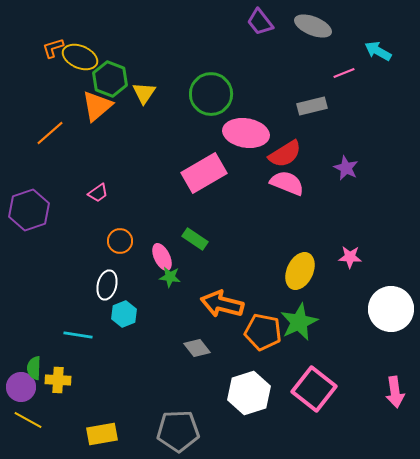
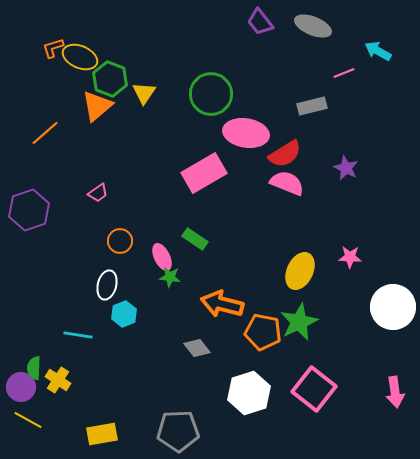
orange line at (50, 133): moved 5 px left
white circle at (391, 309): moved 2 px right, 2 px up
yellow cross at (58, 380): rotated 30 degrees clockwise
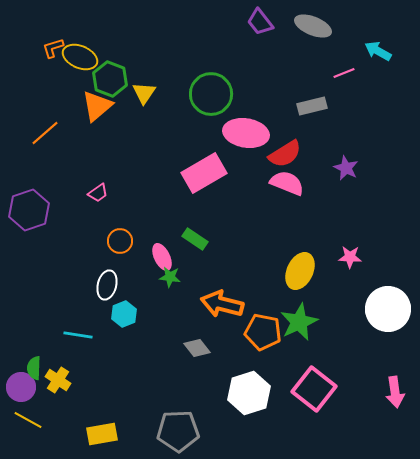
white circle at (393, 307): moved 5 px left, 2 px down
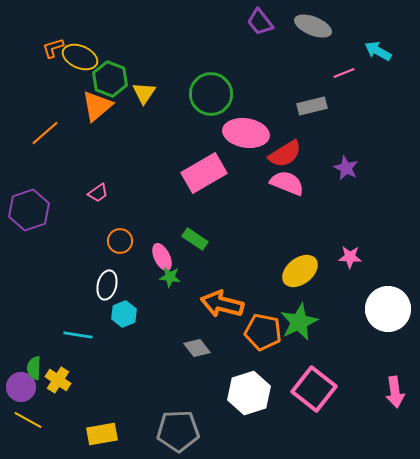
yellow ellipse at (300, 271): rotated 27 degrees clockwise
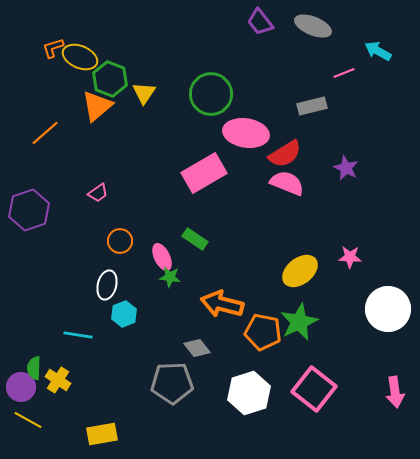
gray pentagon at (178, 431): moved 6 px left, 48 px up
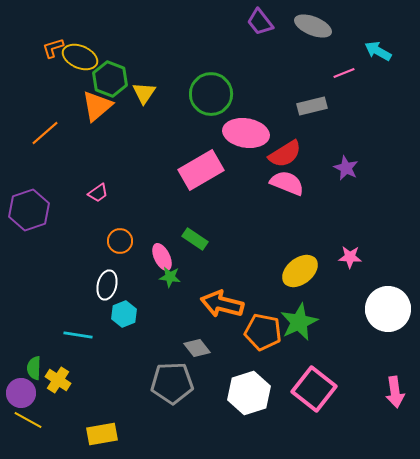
pink rectangle at (204, 173): moved 3 px left, 3 px up
purple circle at (21, 387): moved 6 px down
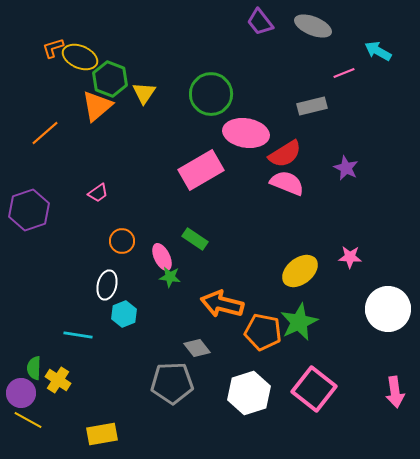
orange circle at (120, 241): moved 2 px right
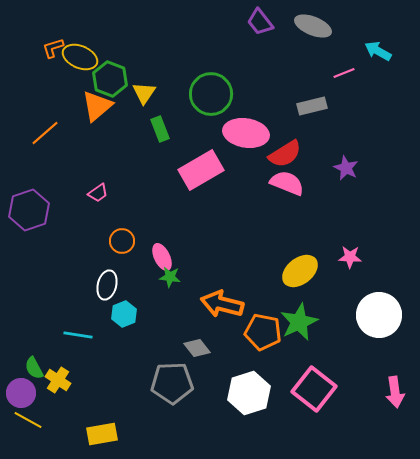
green rectangle at (195, 239): moved 35 px left, 110 px up; rotated 35 degrees clockwise
white circle at (388, 309): moved 9 px left, 6 px down
green semicircle at (34, 368): rotated 30 degrees counterclockwise
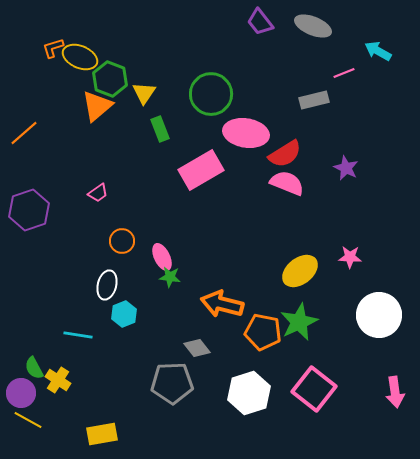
gray rectangle at (312, 106): moved 2 px right, 6 px up
orange line at (45, 133): moved 21 px left
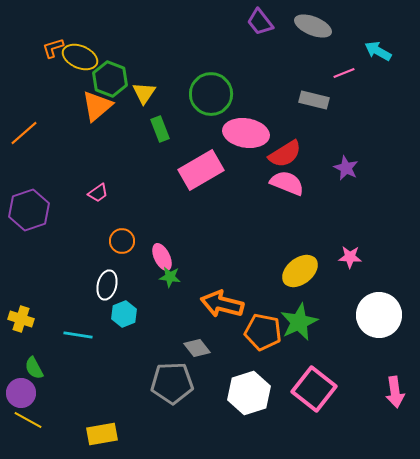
gray rectangle at (314, 100): rotated 28 degrees clockwise
yellow cross at (58, 380): moved 37 px left, 61 px up; rotated 15 degrees counterclockwise
